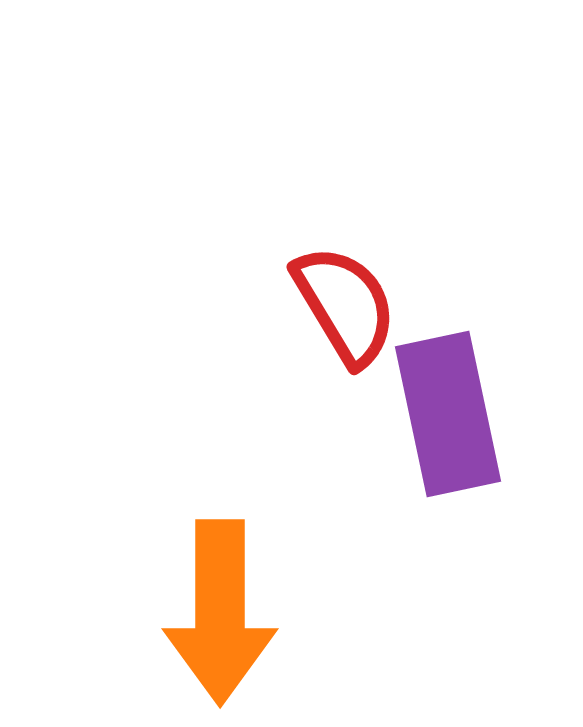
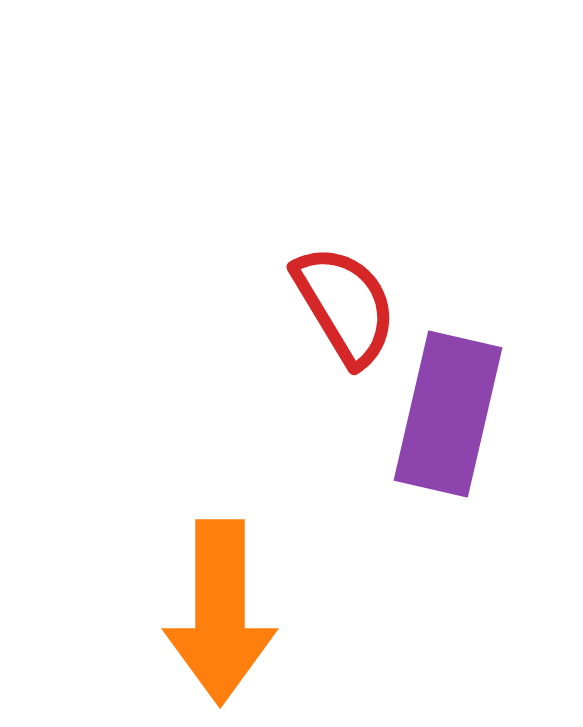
purple rectangle: rotated 25 degrees clockwise
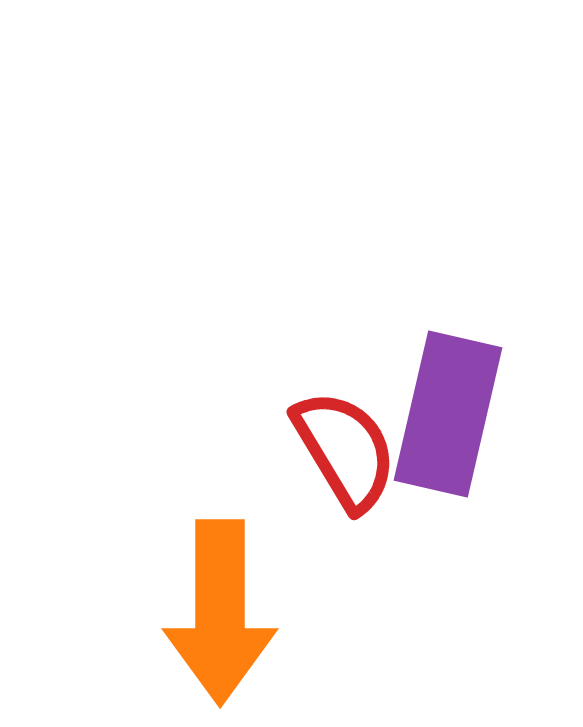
red semicircle: moved 145 px down
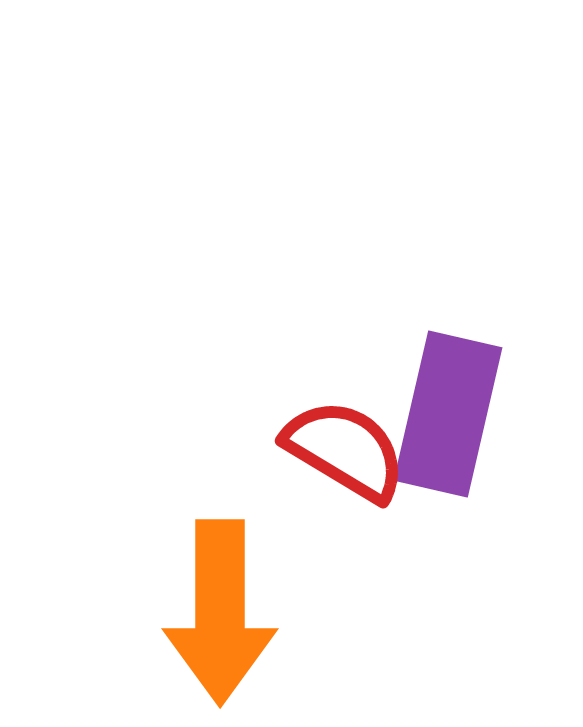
red semicircle: rotated 28 degrees counterclockwise
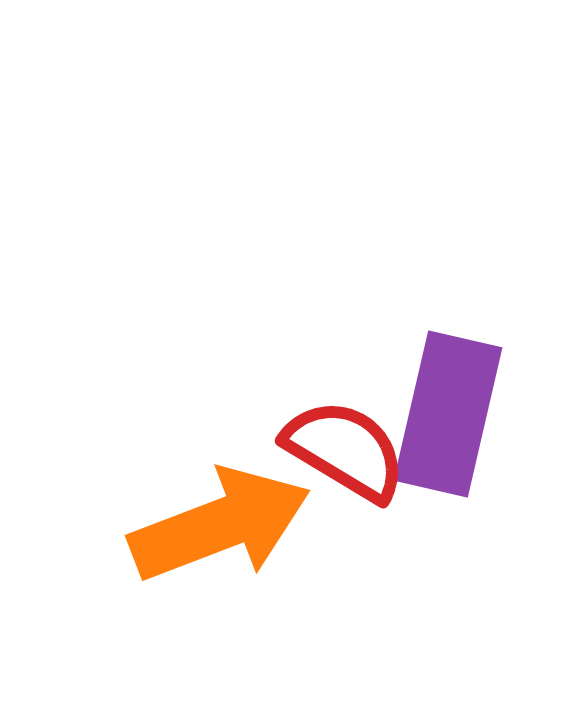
orange arrow: moved 87 px up; rotated 111 degrees counterclockwise
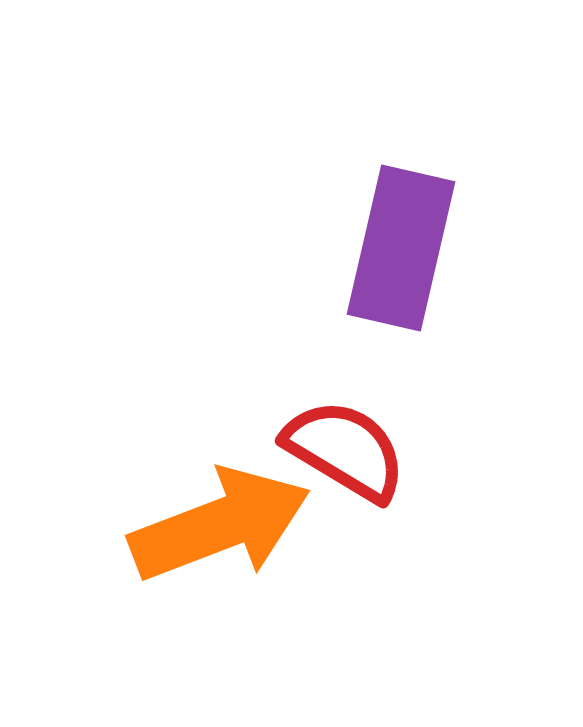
purple rectangle: moved 47 px left, 166 px up
